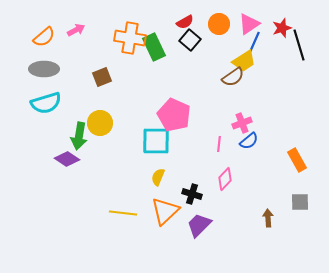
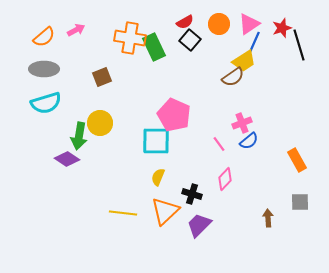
pink line: rotated 42 degrees counterclockwise
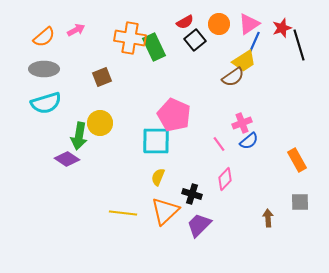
black square: moved 5 px right; rotated 10 degrees clockwise
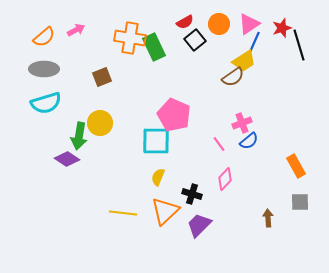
orange rectangle: moved 1 px left, 6 px down
